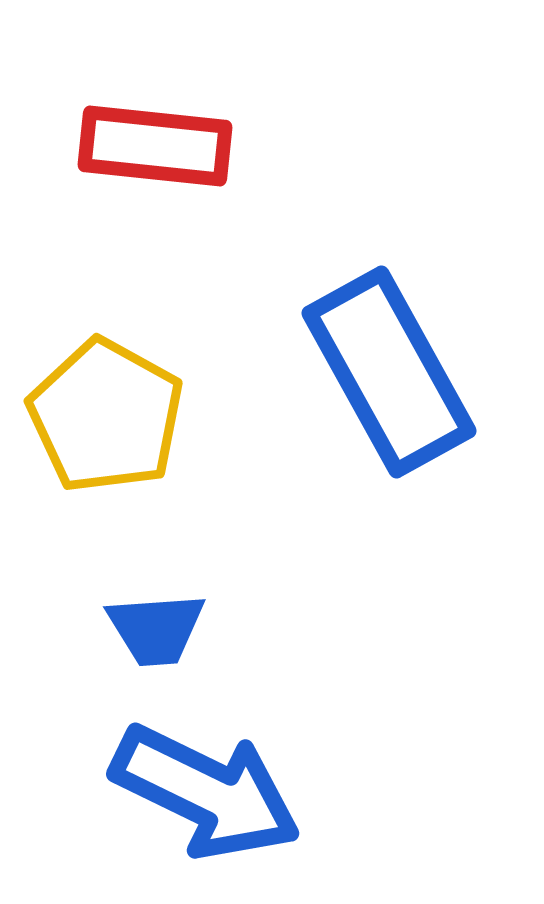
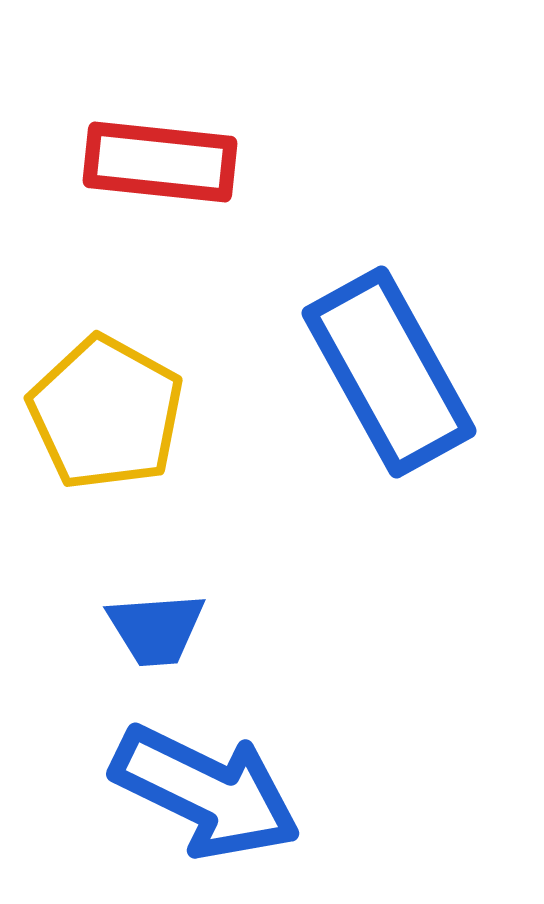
red rectangle: moved 5 px right, 16 px down
yellow pentagon: moved 3 px up
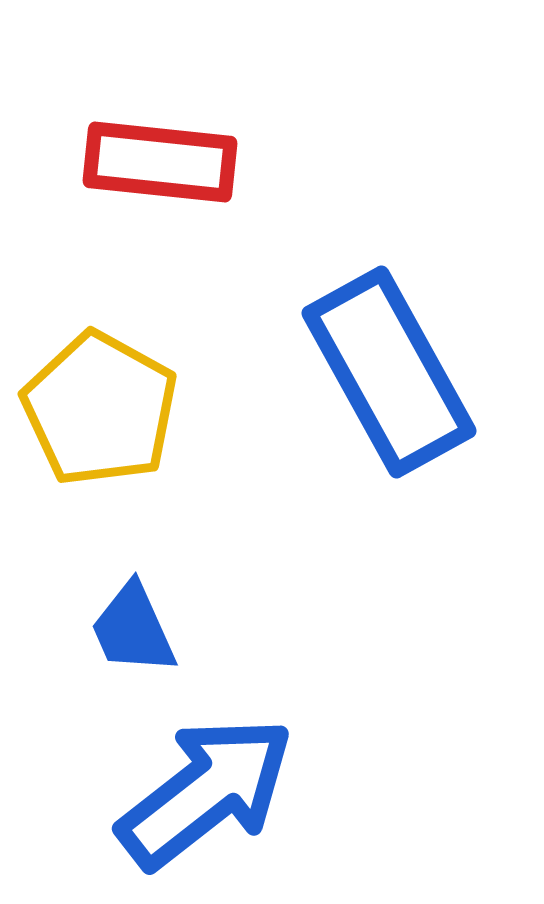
yellow pentagon: moved 6 px left, 4 px up
blue trapezoid: moved 23 px left; rotated 70 degrees clockwise
blue arrow: rotated 64 degrees counterclockwise
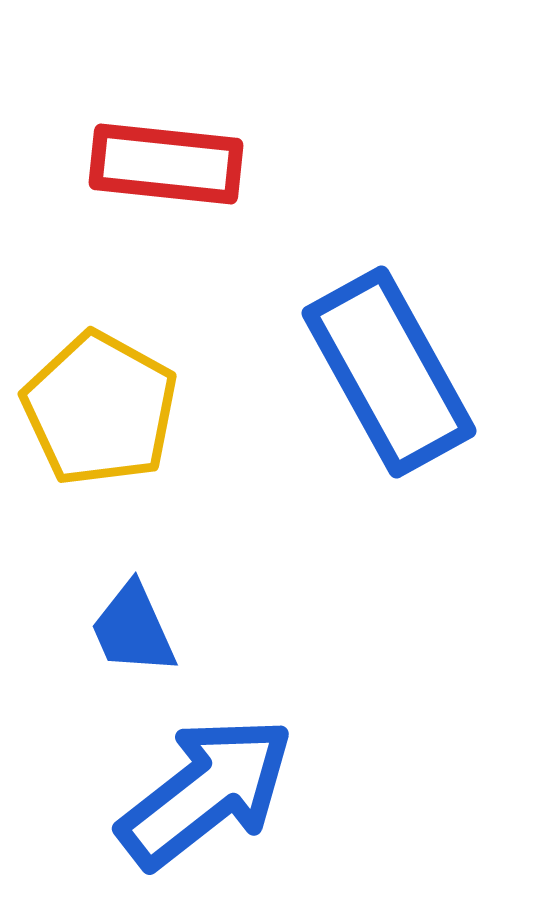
red rectangle: moved 6 px right, 2 px down
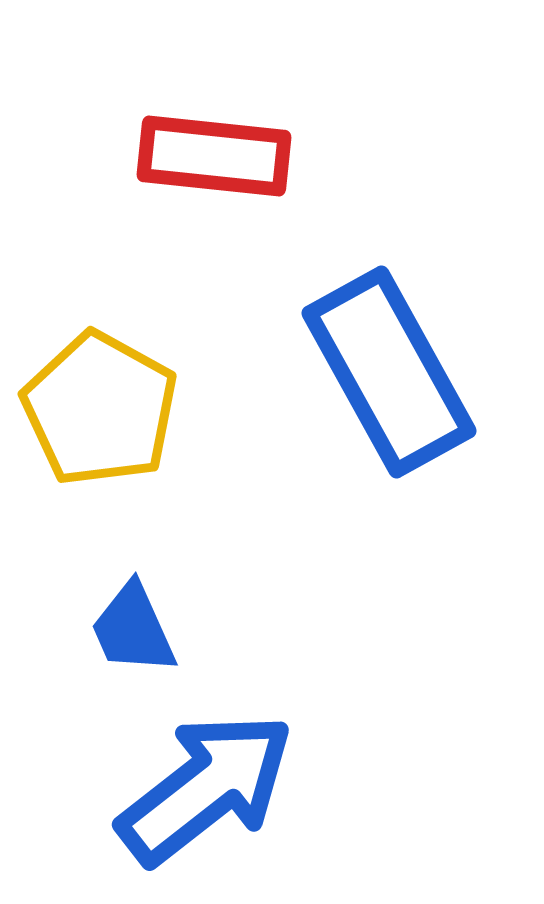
red rectangle: moved 48 px right, 8 px up
blue arrow: moved 4 px up
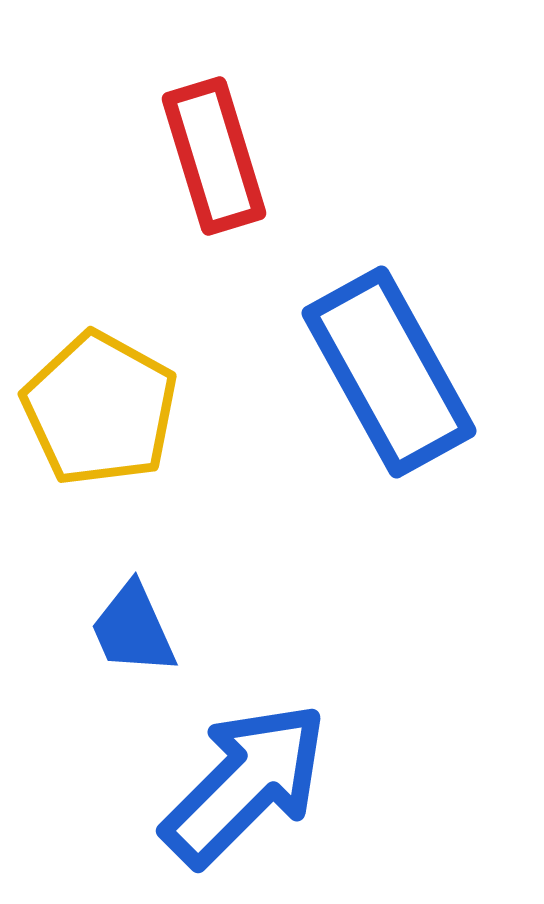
red rectangle: rotated 67 degrees clockwise
blue arrow: moved 39 px right, 4 px up; rotated 7 degrees counterclockwise
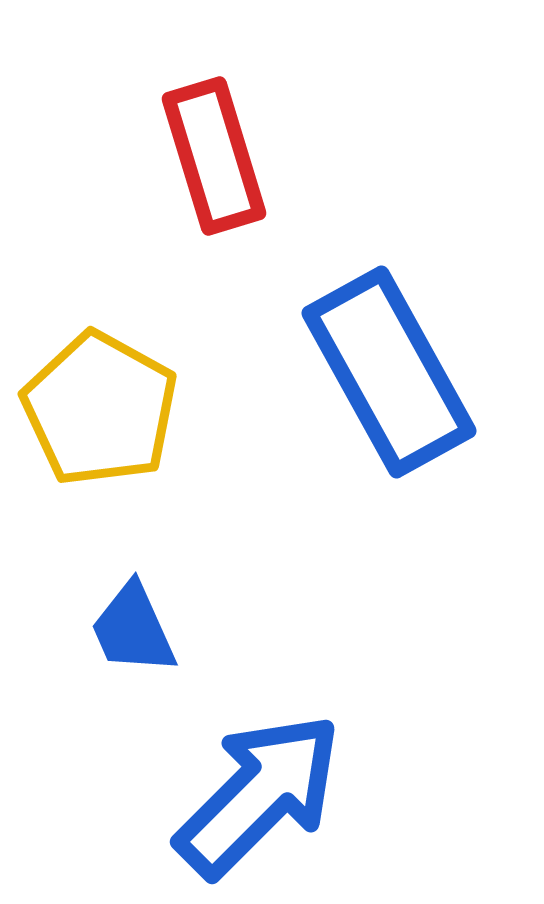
blue arrow: moved 14 px right, 11 px down
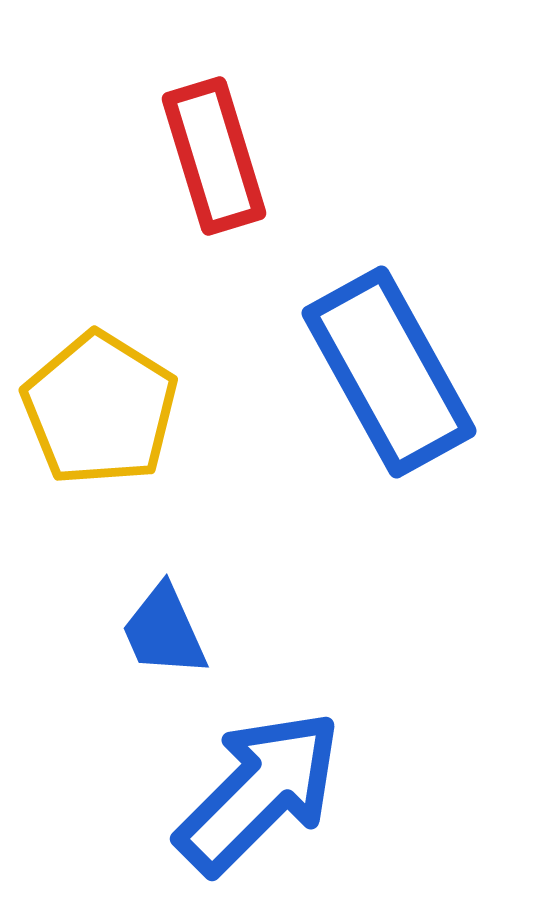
yellow pentagon: rotated 3 degrees clockwise
blue trapezoid: moved 31 px right, 2 px down
blue arrow: moved 3 px up
